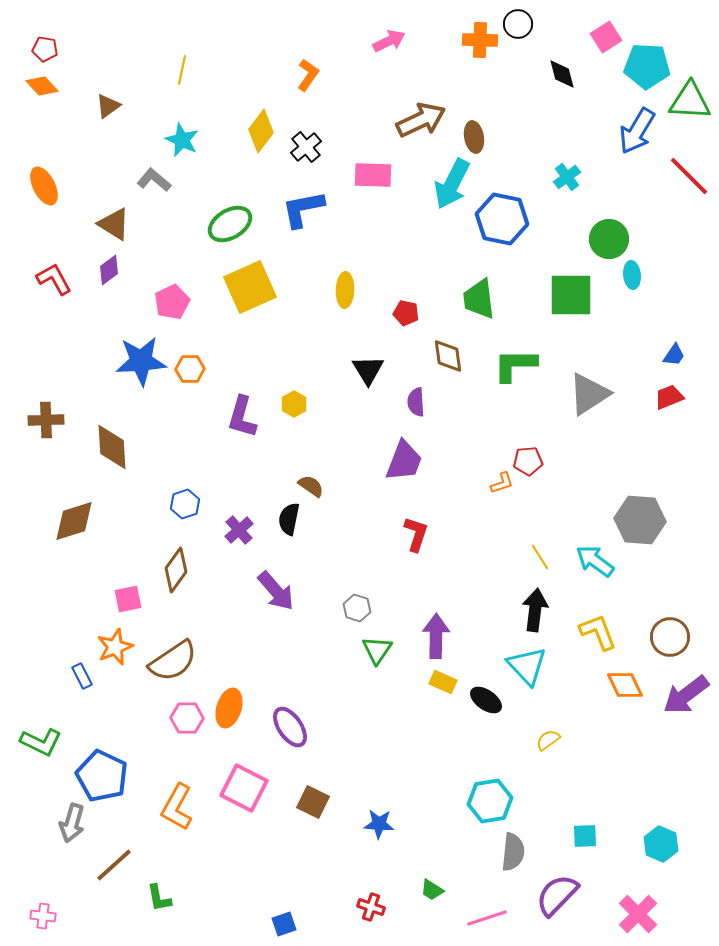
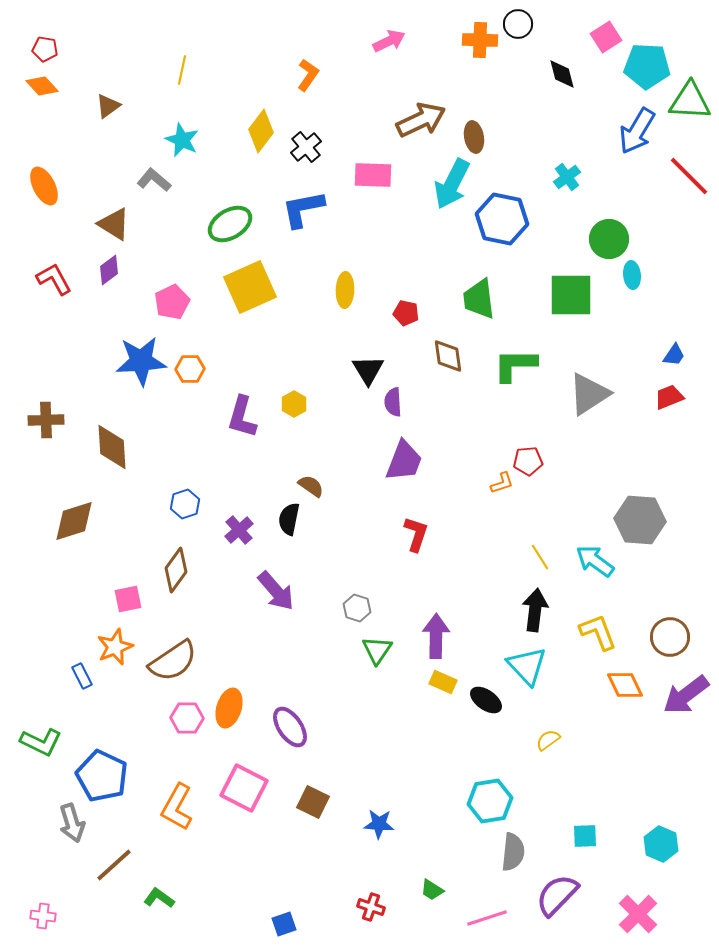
purple semicircle at (416, 402): moved 23 px left
gray arrow at (72, 823): rotated 33 degrees counterclockwise
green L-shape at (159, 898): rotated 136 degrees clockwise
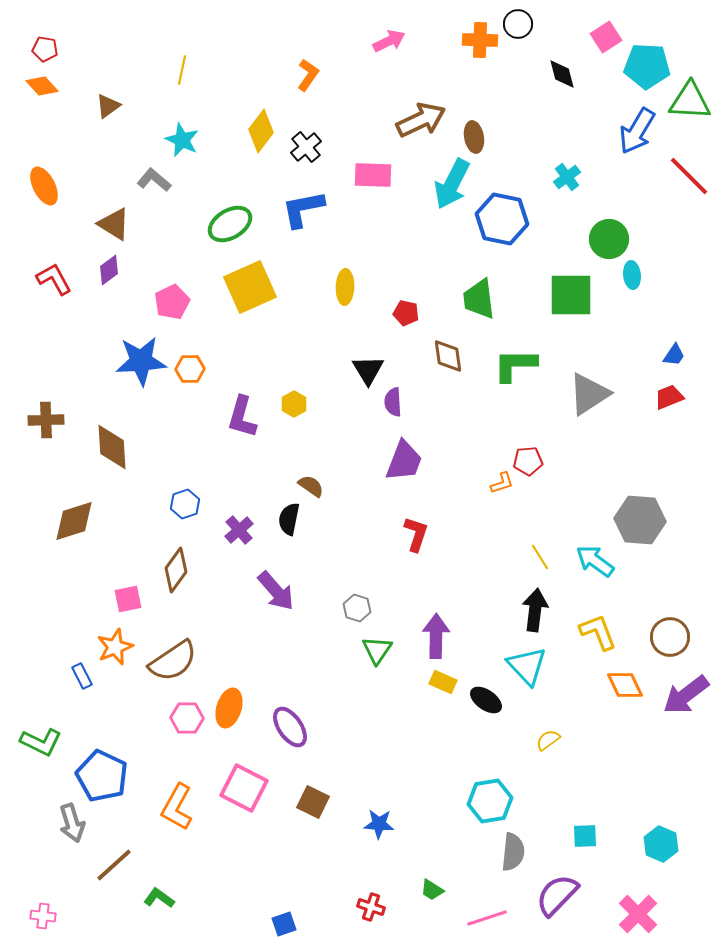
yellow ellipse at (345, 290): moved 3 px up
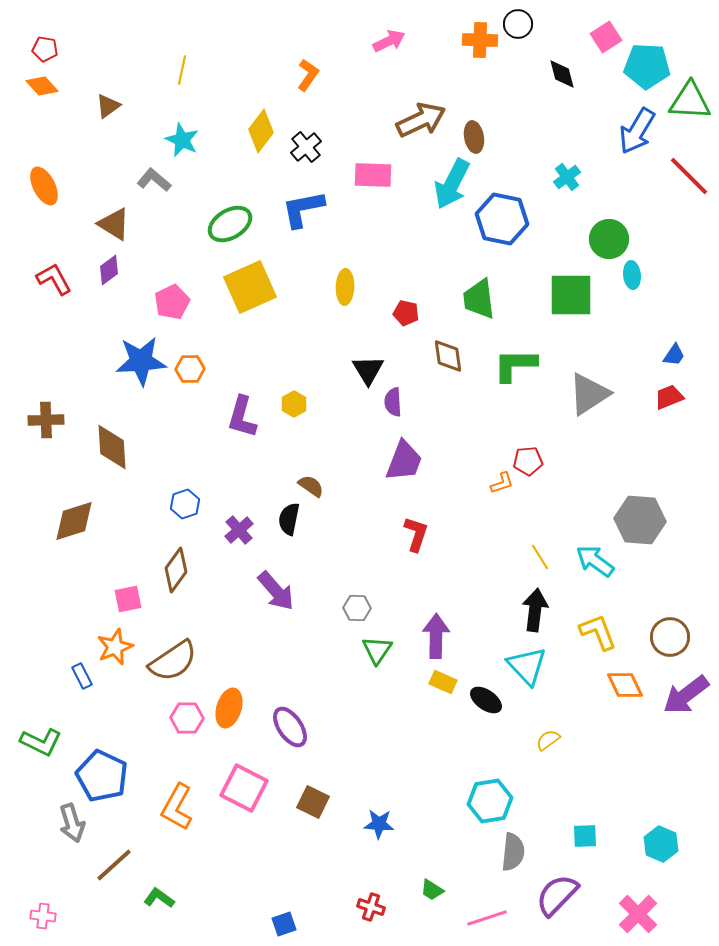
gray hexagon at (357, 608): rotated 16 degrees counterclockwise
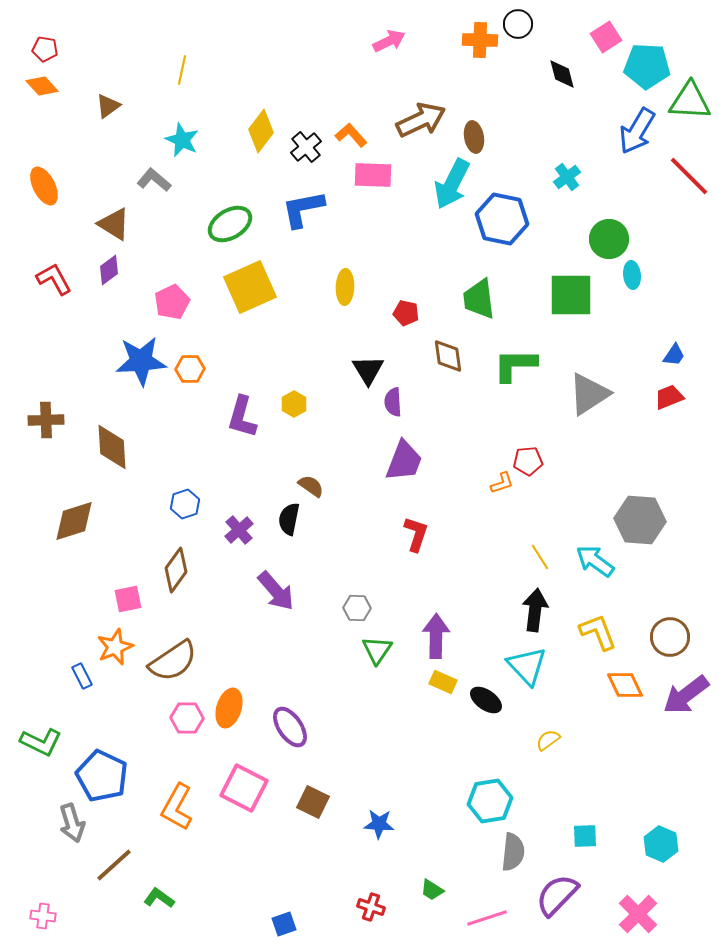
orange L-shape at (308, 75): moved 43 px right, 60 px down; rotated 76 degrees counterclockwise
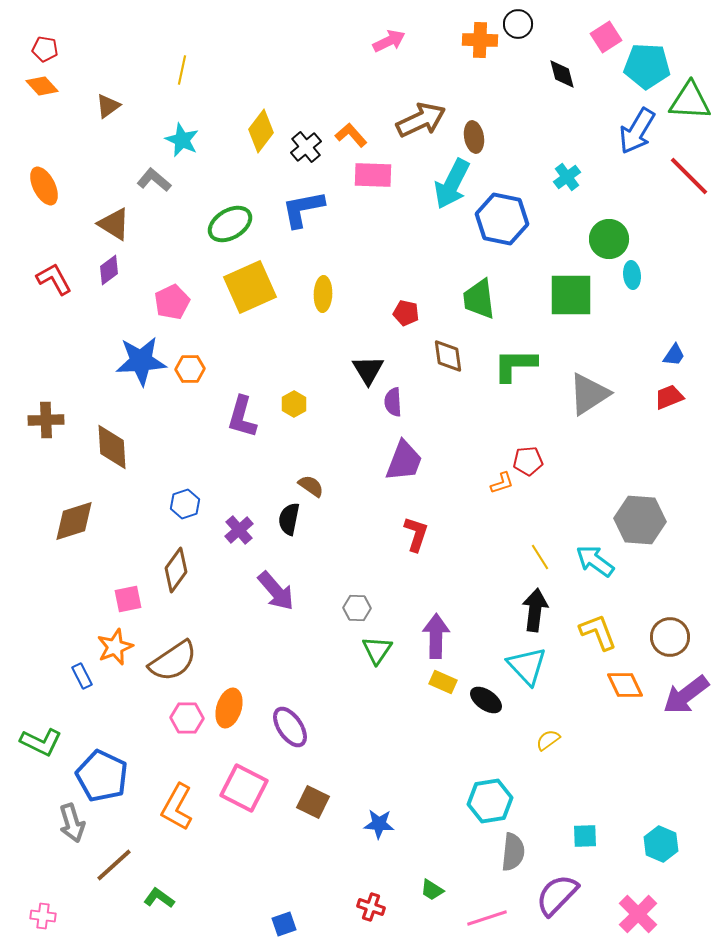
yellow ellipse at (345, 287): moved 22 px left, 7 px down
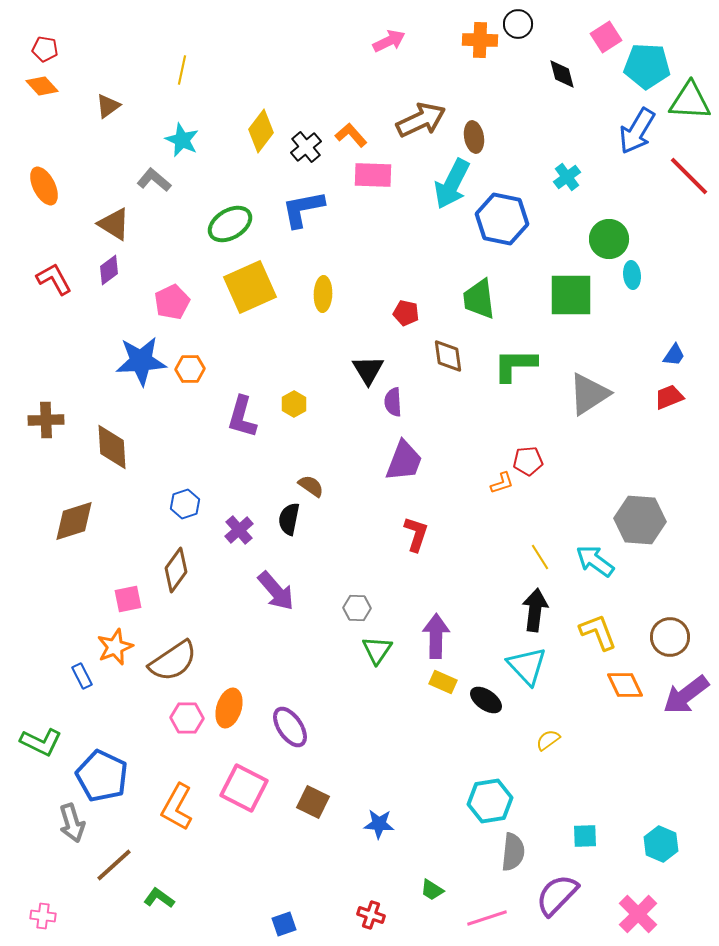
red cross at (371, 907): moved 8 px down
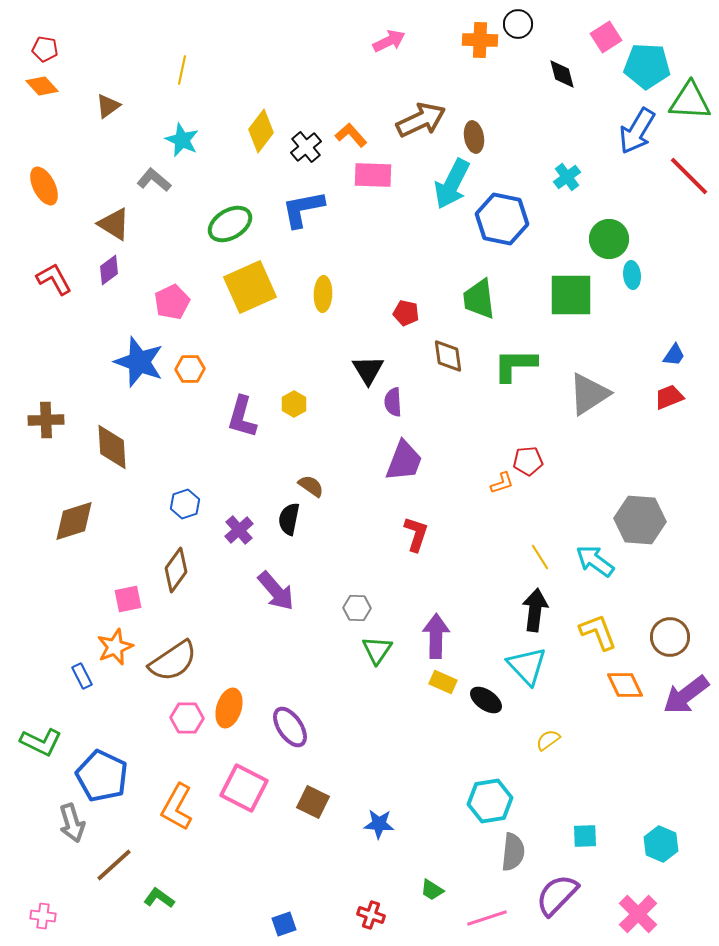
blue star at (141, 361): moved 2 px left, 1 px down; rotated 24 degrees clockwise
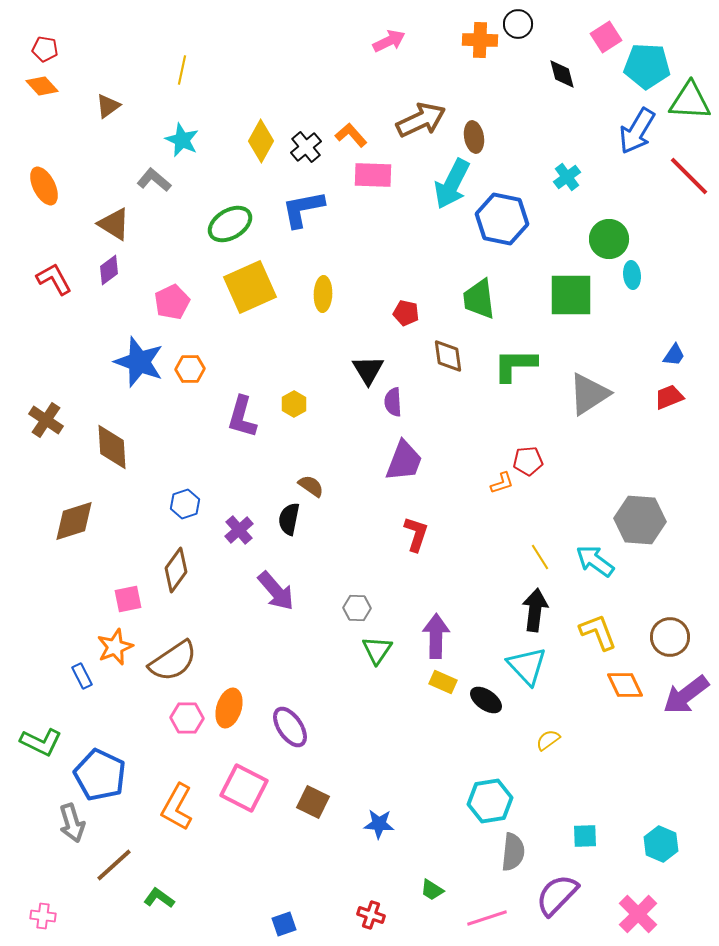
yellow diamond at (261, 131): moved 10 px down; rotated 9 degrees counterclockwise
brown cross at (46, 420): rotated 36 degrees clockwise
blue pentagon at (102, 776): moved 2 px left, 1 px up
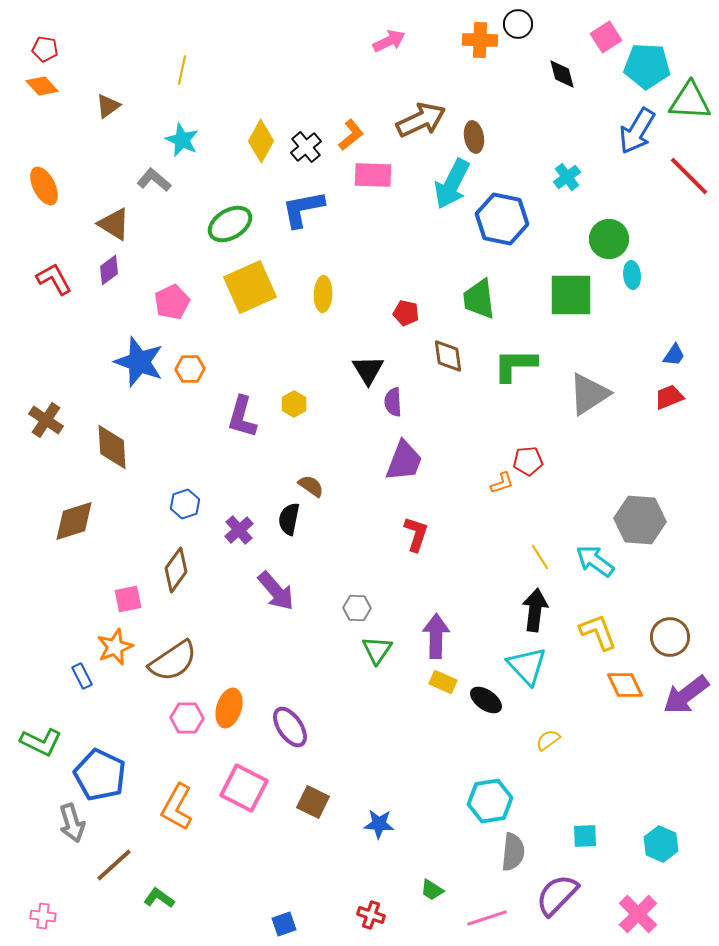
orange L-shape at (351, 135): rotated 92 degrees clockwise
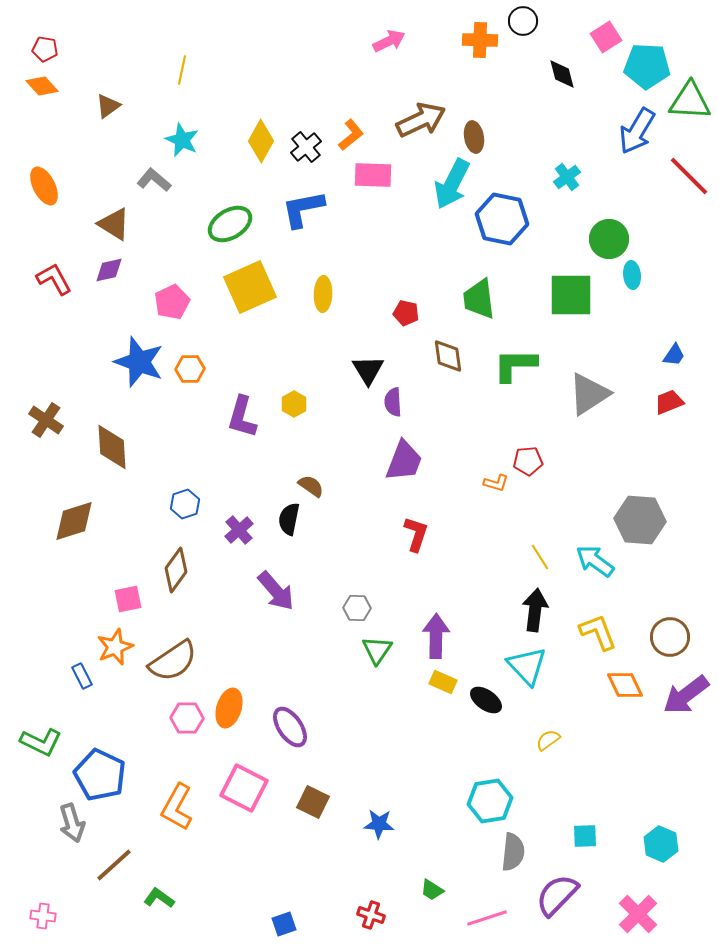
black circle at (518, 24): moved 5 px right, 3 px up
purple diamond at (109, 270): rotated 24 degrees clockwise
red trapezoid at (669, 397): moved 5 px down
orange L-shape at (502, 483): moved 6 px left; rotated 35 degrees clockwise
